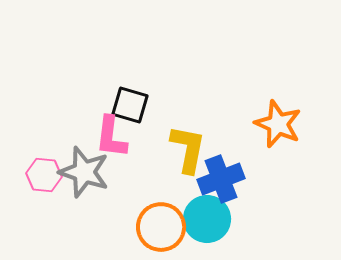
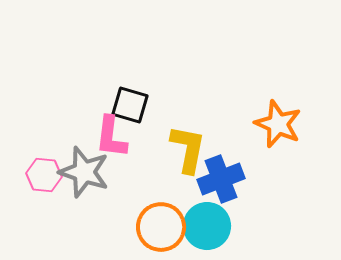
cyan circle: moved 7 px down
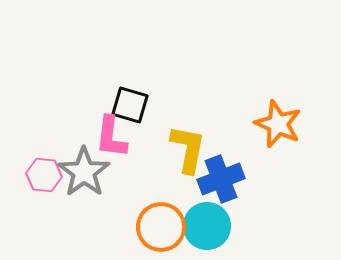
gray star: rotated 18 degrees clockwise
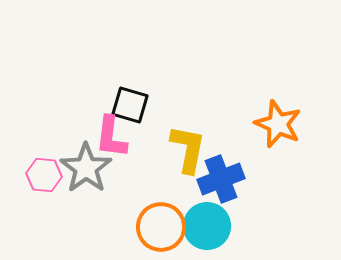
gray star: moved 2 px right, 4 px up
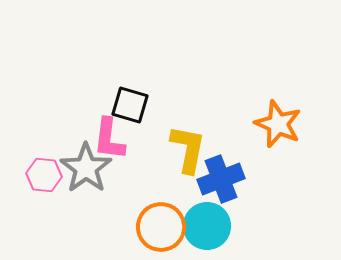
pink L-shape: moved 2 px left, 2 px down
